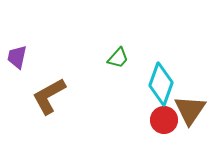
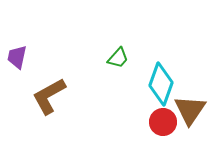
red circle: moved 1 px left, 2 px down
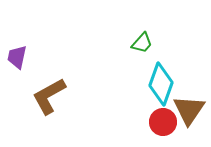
green trapezoid: moved 24 px right, 15 px up
brown triangle: moved 1 px left
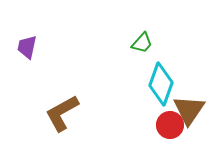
purple trapezoid: moved 10 px right, 10 px up
brown L-shape: moved 13 px right, 17 px down
red circle: moved 7 px right, 3 px down
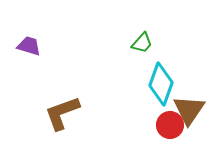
purple trapezoid: moved 2 px right, 1 px up; rotated 95 degrees clockwise
brown L-shape: rotated 9 degrees clockwise
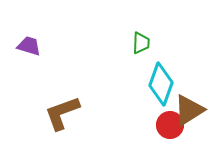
green trapezoid: moved 1 px left; rotated 40 degrees counterclockwise
brown triangle: rotated 24 degrees clockwise
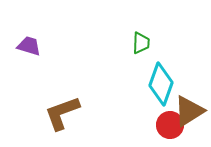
brown triangle: moved 1 px down
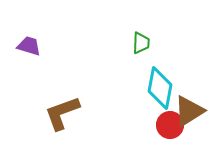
cyan diamond: moved 1 px left, 4 px down; rotated 9 degrees counterclockwise
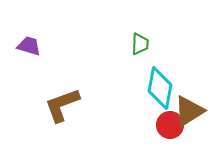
green trapezoid: moved 1 px left, 1 px down
brown L-shape: moved 8 px up
